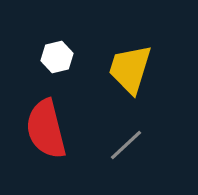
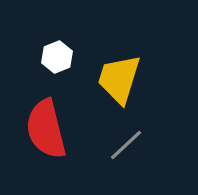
white hexagon: rotated 8 degrees counterclockwise
yellow trapezoid: moved 11 px left, 10 px down
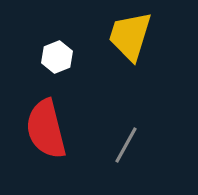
yellow trapezoid: moved 11 px right, 43 px up
gray line: rotated 18 degrees counterclockwise
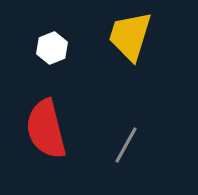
white hexagon: moved 5 px left, 9 px up
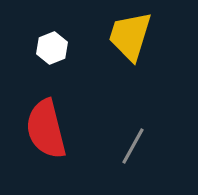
gray line: moved 7 px right, 1 px down
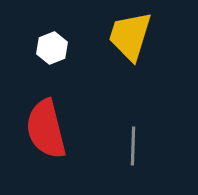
gray line: rotated 27 degrees counterclockwise
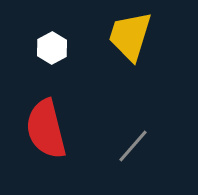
white hexagon: rotated 8 degrees counterclockwise
gray line: rotated 39 degrees clockwise
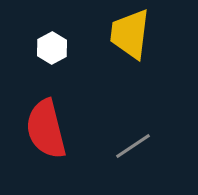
yellow trapezoid: moved 2 px up; rotated 10 degrees counterclockwise
gray line: rotated 15 degrees clockwise
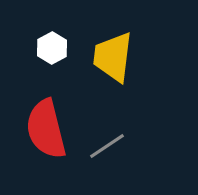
yellow trapezoid: moved 17 px left, 23 px down
gray line: moved 26 px left
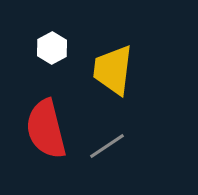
yellow trapezoid: moved 13 px down
